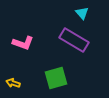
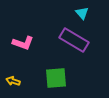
green square: rotated 10 degrees clockwise
yellow arrow: moved 2 px up
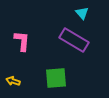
pink L-shape: moved 1 px left, 2 px up; rotated 105 degrees counterclockwise
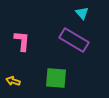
green square: rotated 10 degrees clockwise
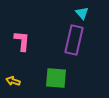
purple rectangle: rotated 72 degrees clockwise
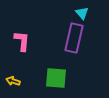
purple rectangle: moved 2 px up
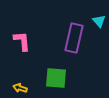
cyan triangle: moved 17 px right, 8 px down
pink L-shape: rotated 10 degrees counterclockwise
yellow arrow: moved 7 px right, 7 px down
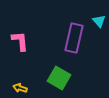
pink L-shape: moved 2 px left
green square: moved 3 px right; rotated 25 degrees clockwise
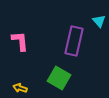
purple rectangle: moved 3 px down
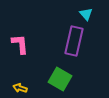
cyan triangle: moved 13 px left, 7 px up
pink L-shape: moved 3 px down
green square: moved 1 px right, 1 px down
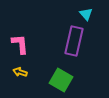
green square: moved 1 px right, 1 px down
yellow arrow: moved 16 px up
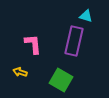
cyan triangle: moved 2 px down; rotated 32 degrees counterclockwise
pink L-shape: moved 13 px right
